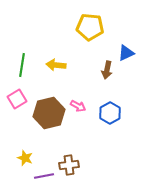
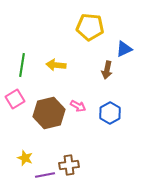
blue triangle: moved 2 px left, 4 px up
pink square: moved 2 px left
purple line: moved 1 px right, 1 px up
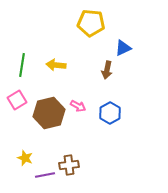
yellow pentagon: moved 1 px right, 4 px up
blue triangle: moved 1 px left, 1 px up
pink square: moved 2 px right, 1 px down
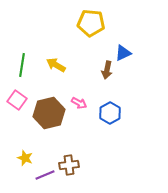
blue triangle: moved 5 px down
yellow arrow: rotated 24 degrees clockwise
pink square: rotated 24 degrees counterclockwise
pink arrow: moved 1 px right, 3 px up
purple line: rotated 12 degrees counterclockwise
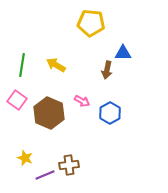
blue triangle: rotated 24 degrees clockwise
pink arrow: moved 3 px right, 2 px up
brown hexagon: rotated 24 degrees counterclockwise
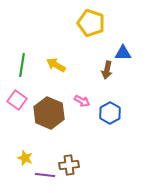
yellow pentagon: rotated 12 degrees clockwise
purple line: rotated 30 degrees clockwise
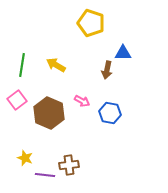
pink square: rotated 18 degrees clockwise
blue hexagon: rotated 20 degrees counterclockwise
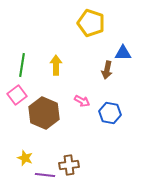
yellow arrow: rotated 60 degrees clockwise
pink square: moved 5 px up
brown hexagon: moved 5 px left
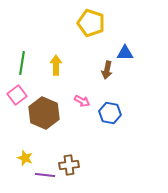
blue triangle: moved 2 px right
green line: moved 2 px up
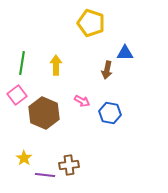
yellow star: moved 1 px left; rotated 14 degrees clockwise
